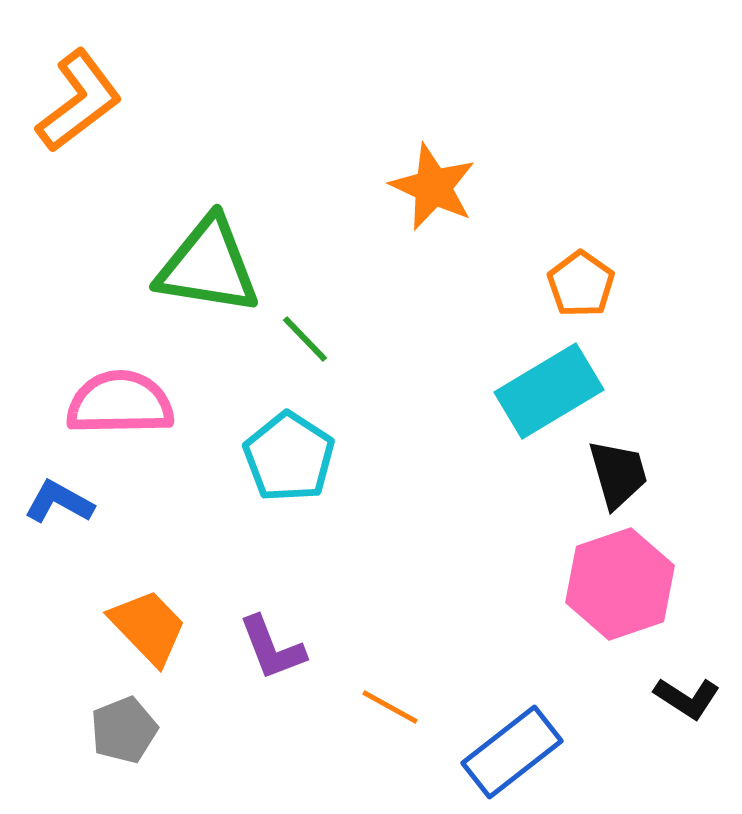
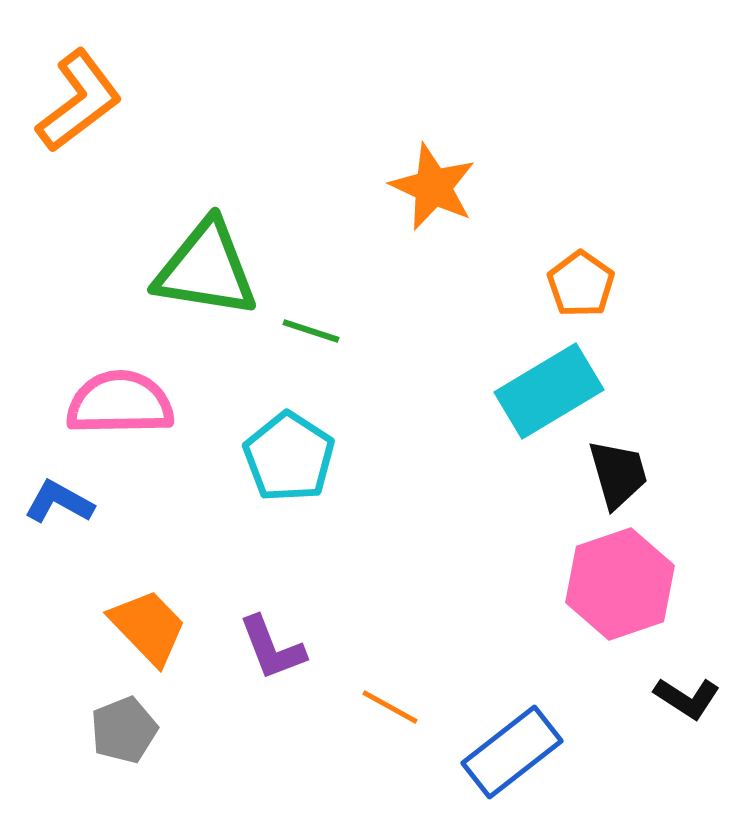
green triangle: moved 2 px left, 3 px down
green line: moved 6 px right, 8 px up; rotated 28 degrees counterclockwise
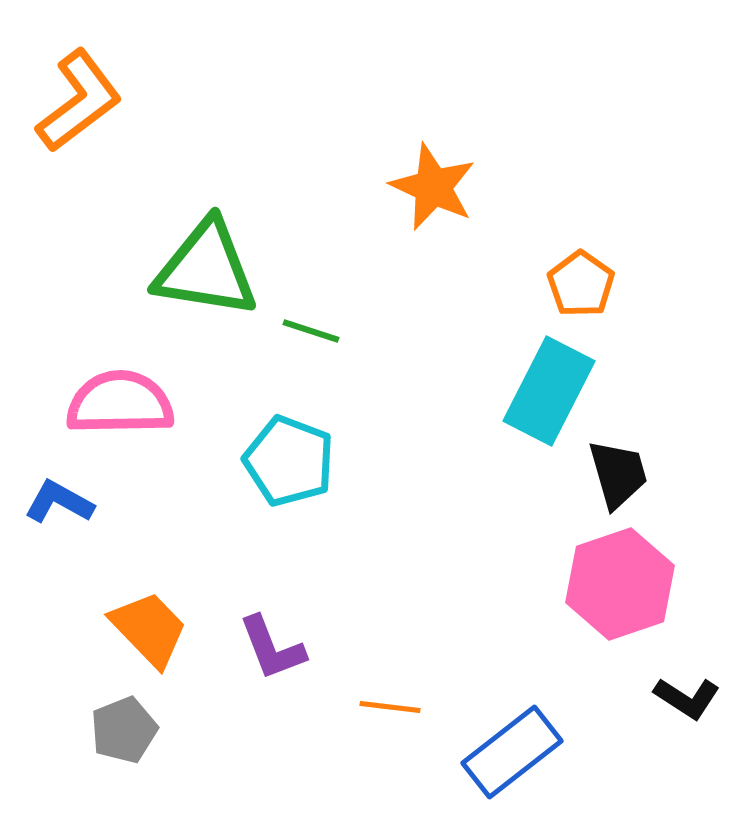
cyan rectangle: rotated 32 degrees counterclockwise
cyan pentagon: moved 4 px down; rotated 12 degrees counterclockwise
orange trapezoid: moved 1 px right, 2 px down
orange line: rotated 22 degrees counterclockwise
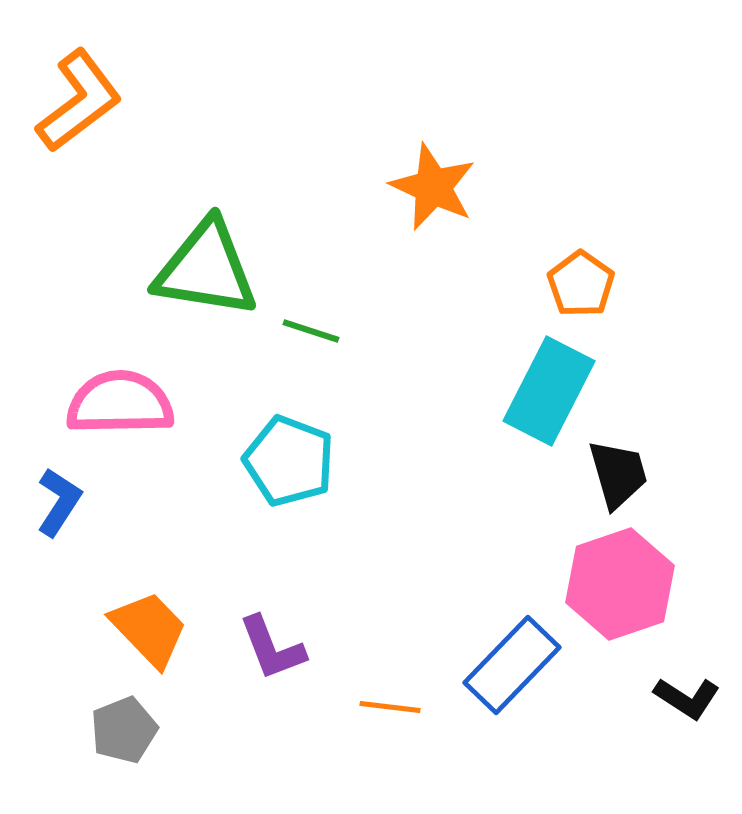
blue L-shape: rotated 94 degrees clockwise
blue rectangle: moved 87 px up; rotated 8 degrees counterclockwise
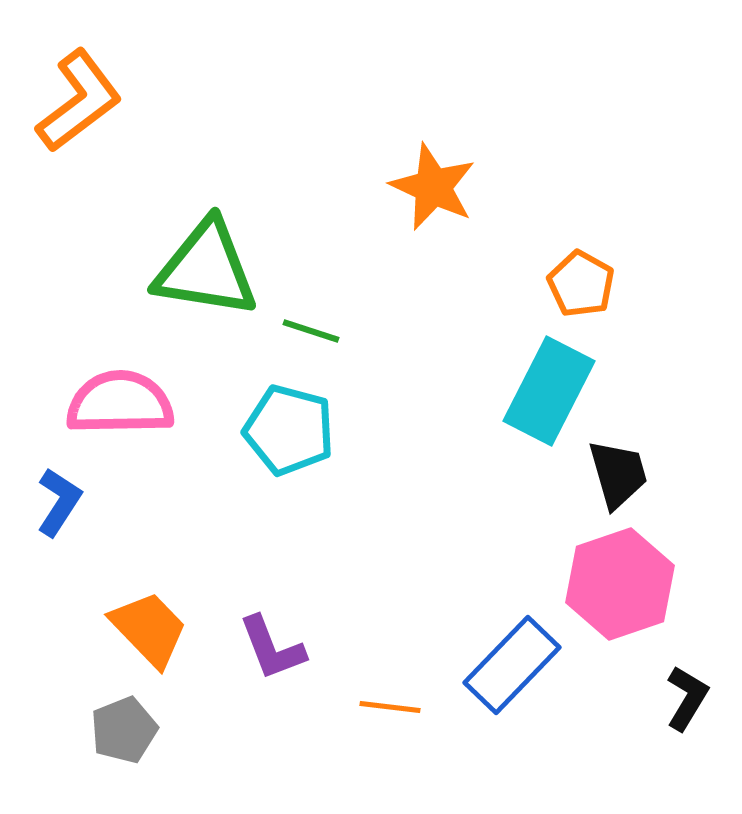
orange pentagon: rotated 6 degrees counterclockwise
cyan pentagon: moved 31 px up; rotated 6 degrees counterclockwise
black L-shape: rotated 92 degrees counterclockwise
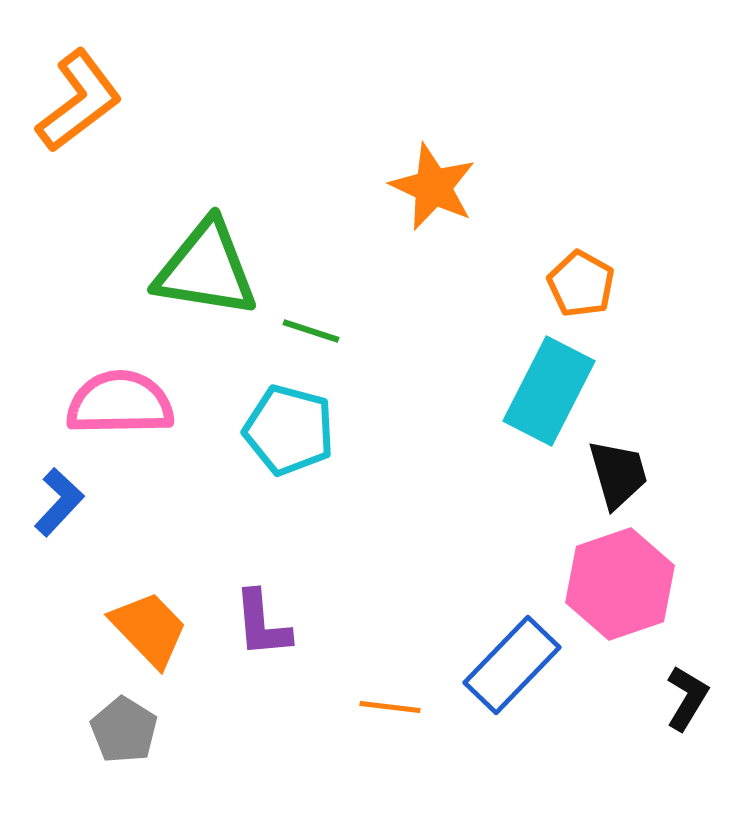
blue L-shape: rotated 10 degrees clockwise
purple L-shape: moved 10 px left, 24 px up; rotated 16 degrees clockwise
gray pentagon: rotated 18 degrees counterclockwise
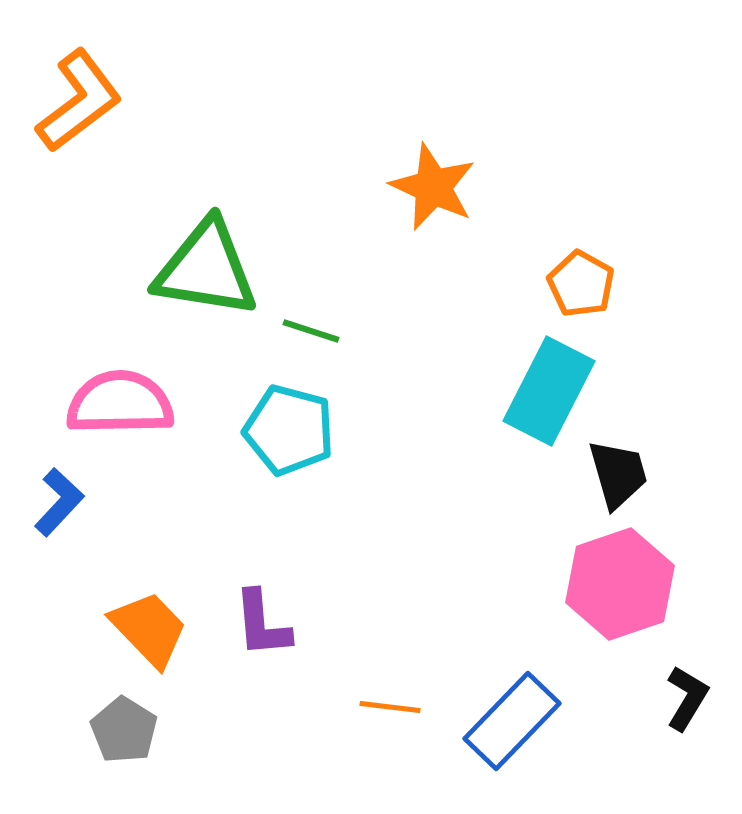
blue rectangle: moved 56 px down
